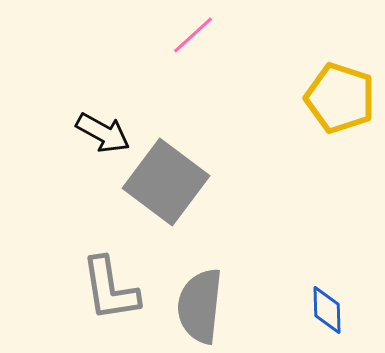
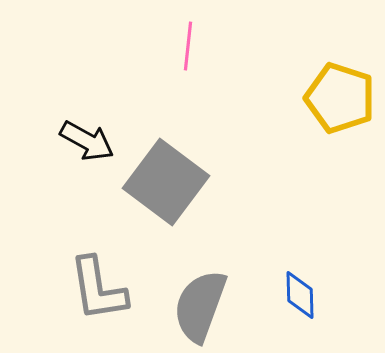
pink line: moved 5 px left, 11 px down; rotated 42 degrees counterclockwise
black arrow: moved 16 px left, 8 px down
gray L-shape: moved 12 px left
gray semicircle: rotated 14 degrees clockwise
blue diamond: moved 27 px left, 15 px up
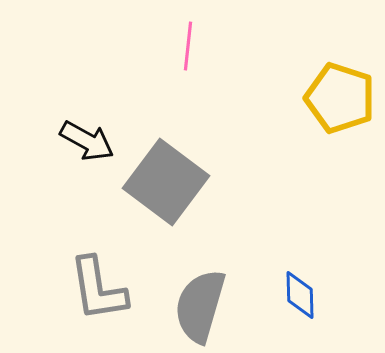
gray semicircle: rotated 4 degrees counterclockwise
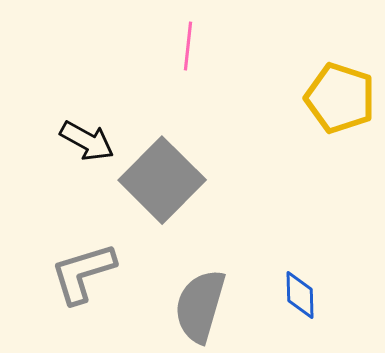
gray square: moved 4 px left, 2 px up; rotated 8 degrees clockwise
gray L-shape: moved 15 px left, 16 px up; rotated 82 degrees clockwise
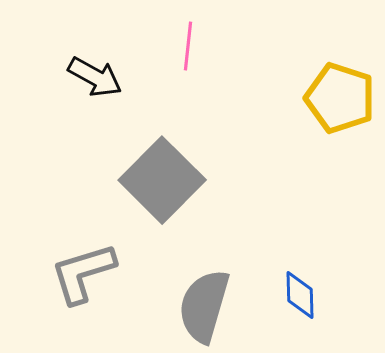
black arrow: moved 8 px right, 64 px up
gray semicircle: moved 4 px right
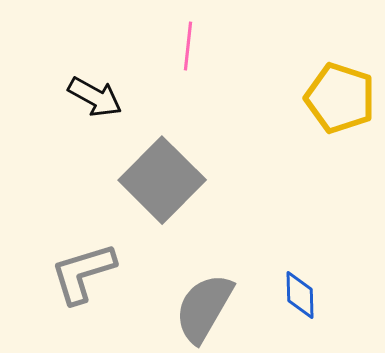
black arrow: moved 20 px down
gray semicircle: moved 2 px down; rotated 14 degrees clockwise
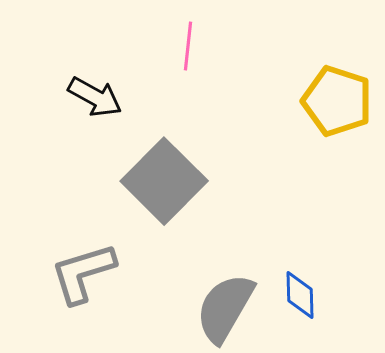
yellow pentagon: moved 3 px left, 3 px down
gray square: moved 2 px right, 1 px down
gray semicircle: moved 21 px right
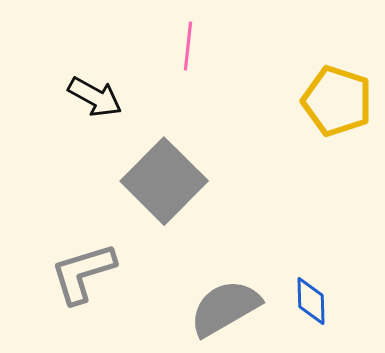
blue diamond: moved 11 px right, 6 px down
gray semicircle: rotated 30 degrees clockwise
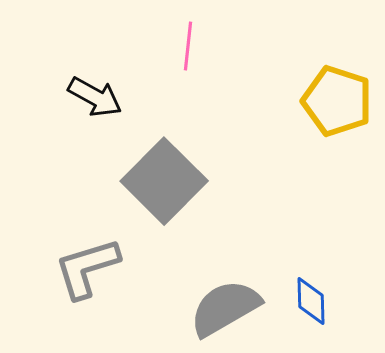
gray L-shape: moved 4 px right, 5 px up
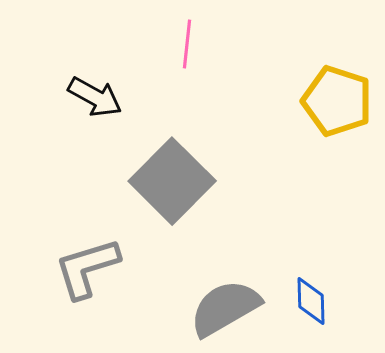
pink line: moved 1 px left, 2 px up
gray square: moved 8 px right
